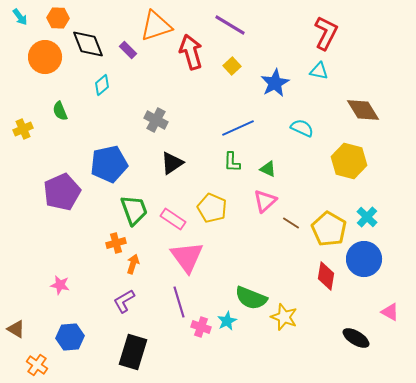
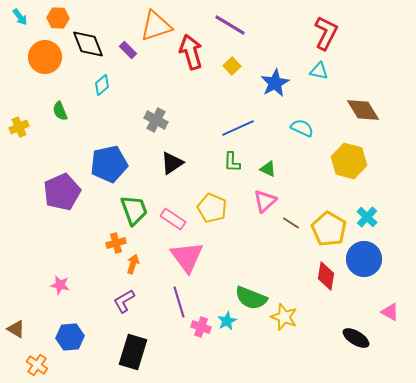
yellow cross at (23, 129): moved 4 px left, 2 px up
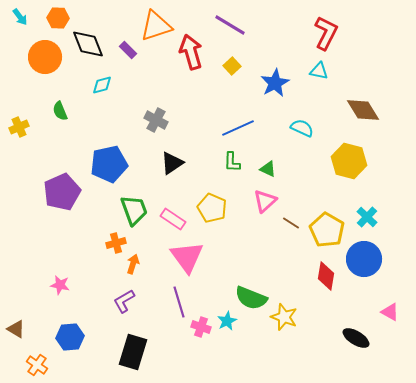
cyan diamond at (102, 85): rotated 25 degrees clockwise
yellow pentagon at (329, 229): moved 2 px left, 1 px down
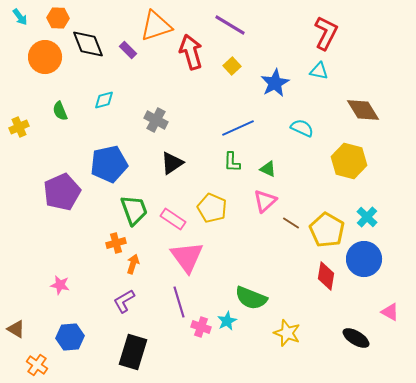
cyan diamond at (102, 85): moved 2 px right, 15 px down
yellow star at (284, 317): moved 3 px right, 16 px down
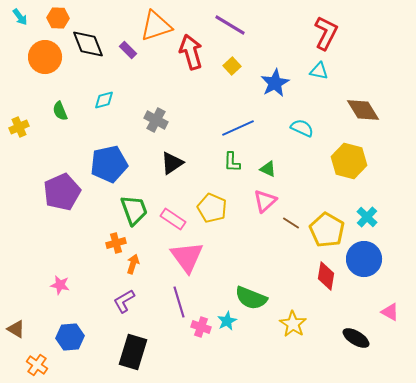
yellow star at (287, 333): moved 6 px right, 9 px up; rotated 12 degrees clockwise
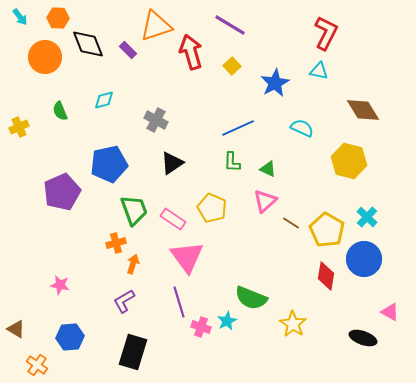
black ellipse at (356, 338): moved 7 px right; rotated 12 degrees counterclockwise
